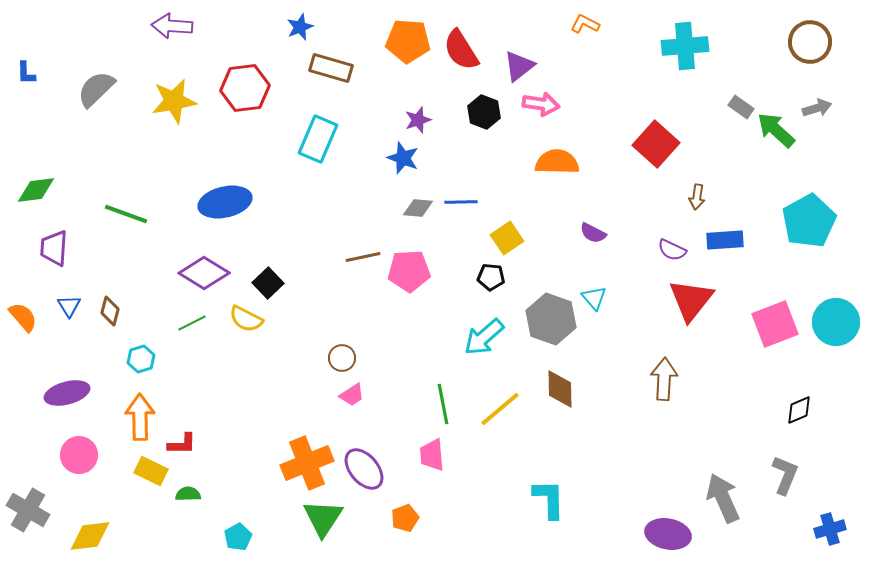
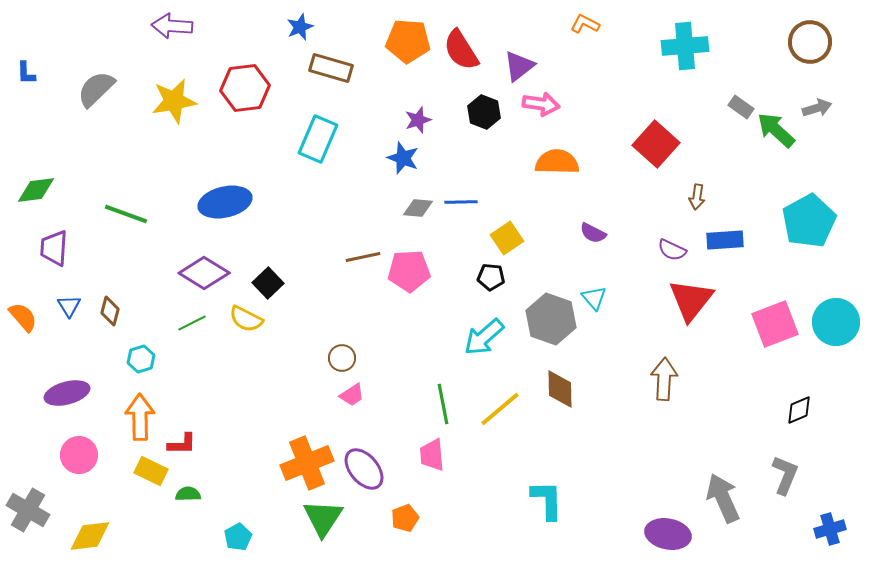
cyan L-shape at (549, 499): moved 2 px left, 1 px down
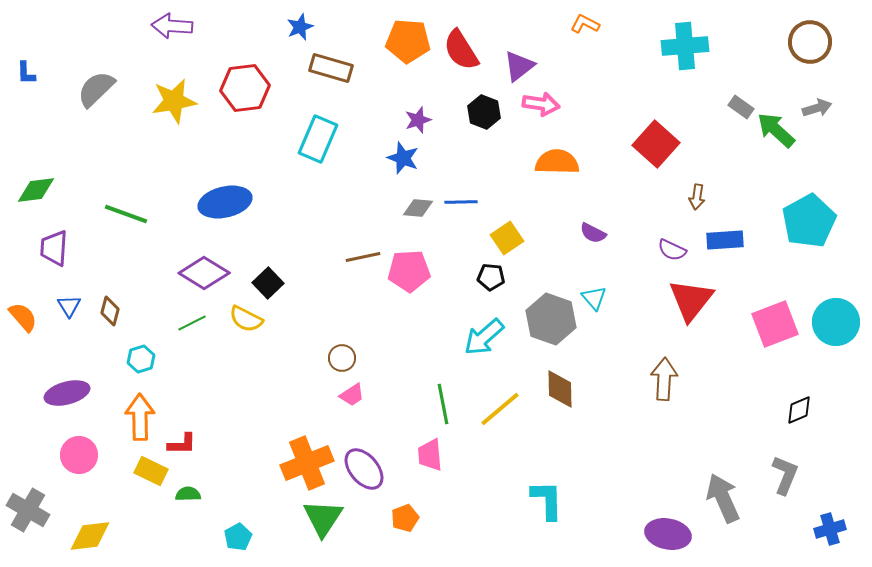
pink trapezoid at (432, 455): moved 2 px left
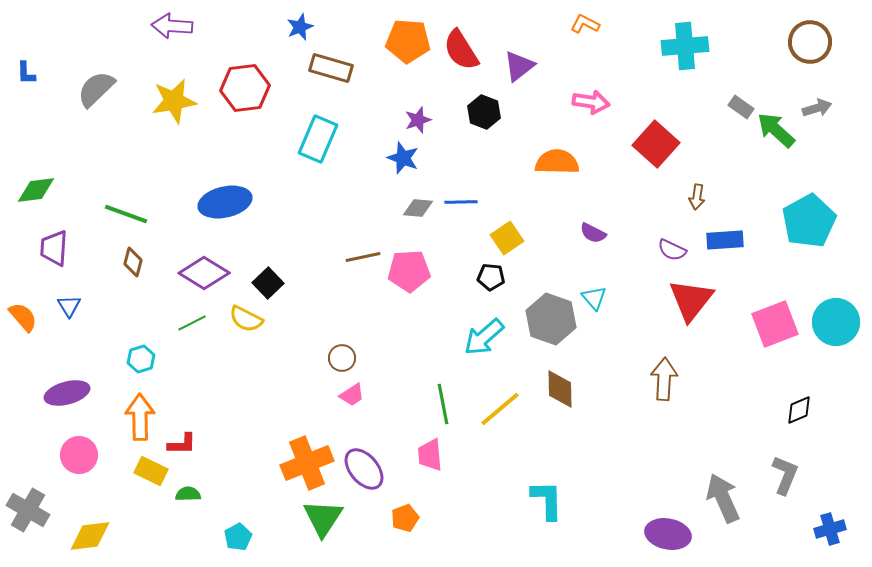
pink arrow at (541, 104): moved 50 px right, 2 px up
brown diamond at (110, 311): moved 23 px right, 49 px up
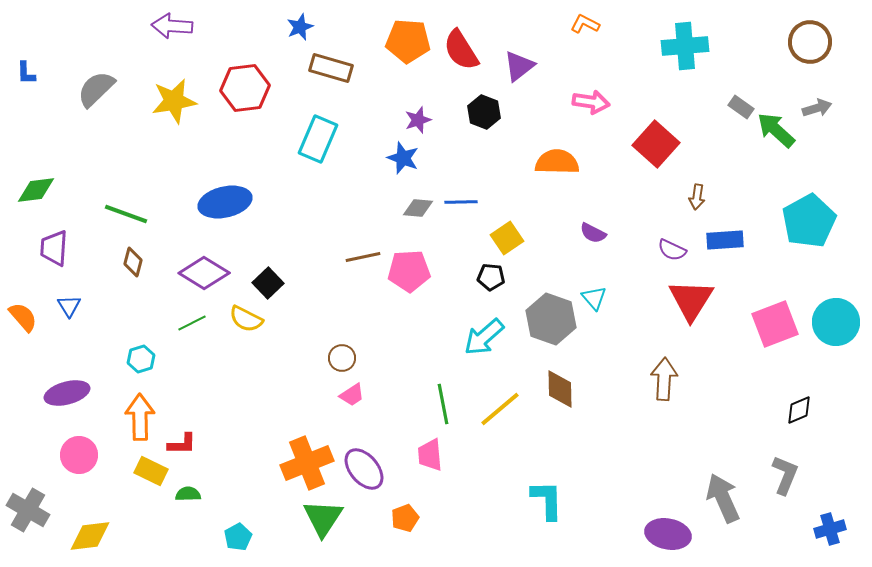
red triangle at (691, 300): rotated 6 degrees counterclockwise
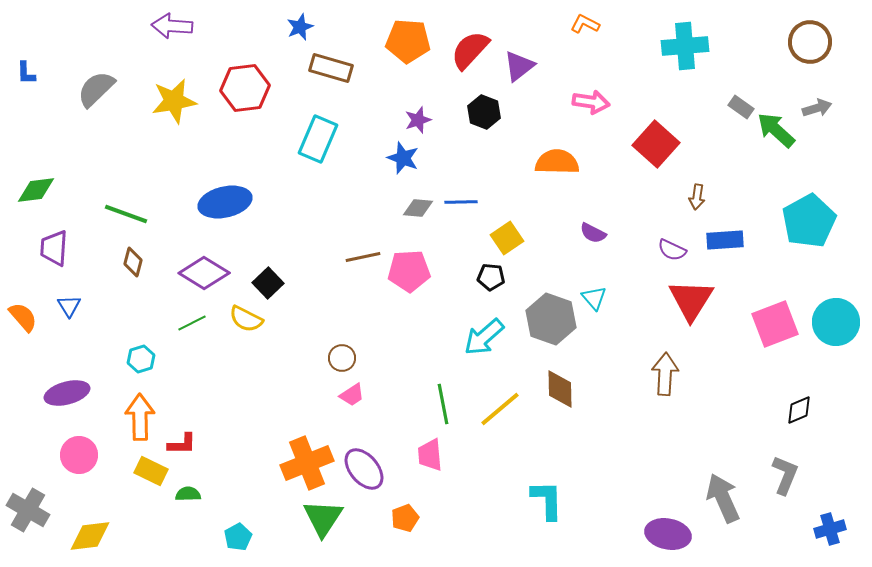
red semicircle at (461, 50): moved 9 px right; rotated 75 degrees clockwise
brown arrow at (664, 379): moved 1 px right, 5 px up
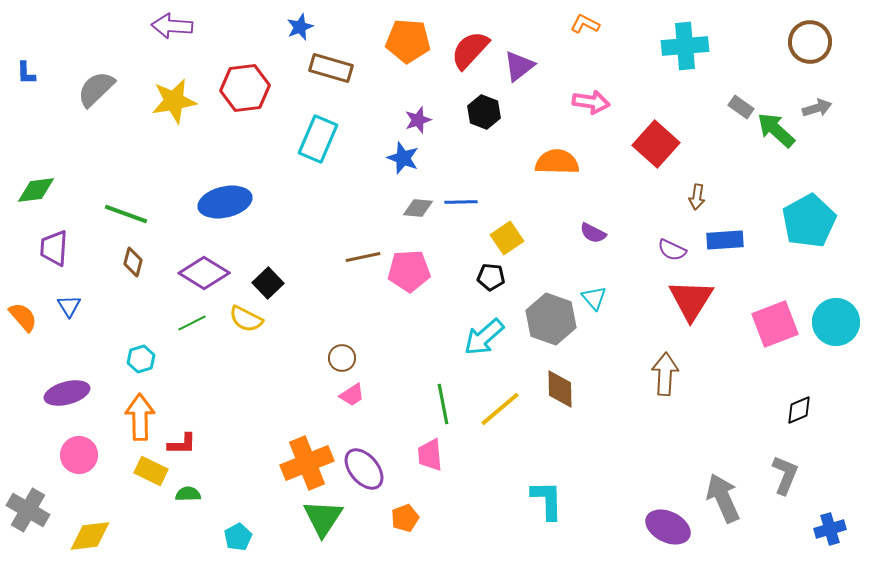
purple ellipse at (668, 534): moved 7 px up; rotated 15 degrees clockwise
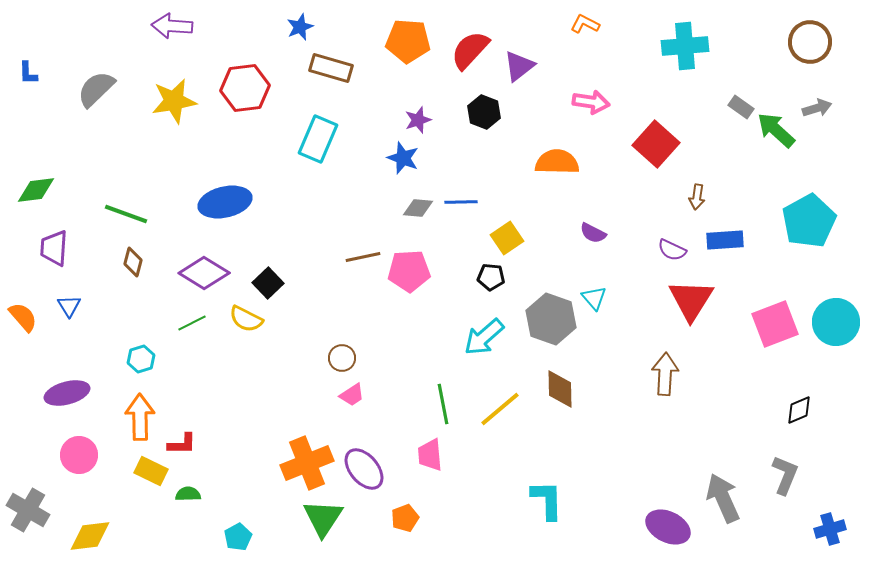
blue L-shape at (26, 73): moved 2 px right
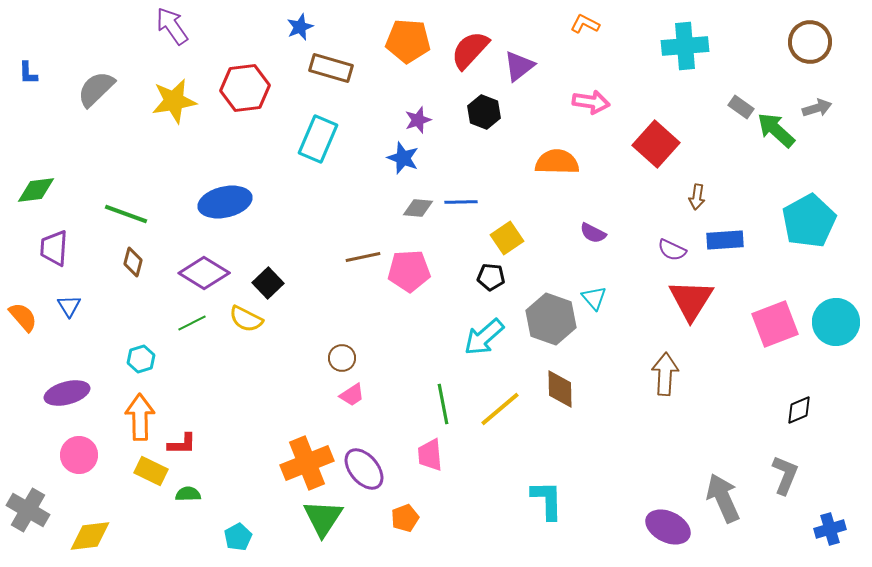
purple arrow at (172, 26): rotated 51 degrees clockwise
